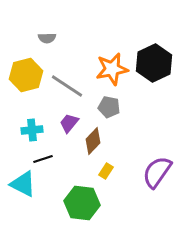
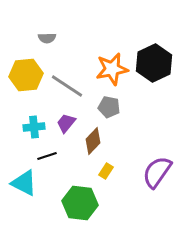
yellow hexagon: rotated 8 degrees clockwise
purple trapezoid: moved 3 px left
cyan cross: moved 2 px right, 3 px up
black line: moved 4 px right, 3 px up
cyan triangle: moved 1 px right, 1 px up
green hexagon: moved 2 px left
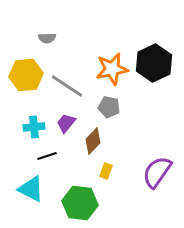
yellow rectangle: rotated 14 degrees counterclockwise
cyan triangle: moved 7 px right, 6 px down
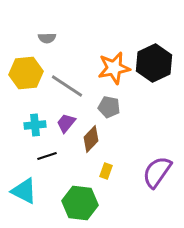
orange star: moved 2 px right, 1 px up
yellow hexagon: moved 2 px up
cyan cross: moved 1 px right, 2 px up
brown diamond: moved 2 px left, 2 px up
cyan triangle: moved 7 px left, 2 px down
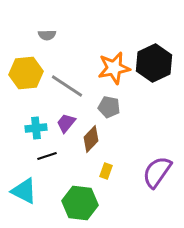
gray semicircle: moved 3 px up
cyan cross: moved 1 px right, 3 px down
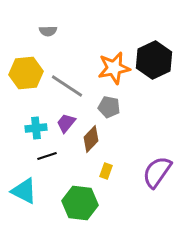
gray semicircle: moved 1 px right, 4 px up
black hexagon: moved 3 px up
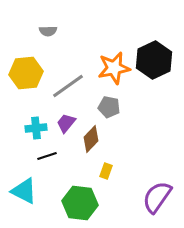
gray line: moved 1 px right; rotated 68 degrees counterclockwise
purple semicircle: moved 25 px down
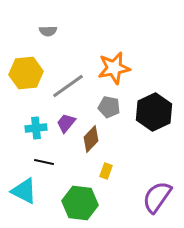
black hexagon: moved 52 px down
black line: moved 3 px left, 6 px down; rotated 30 degrees clockwise
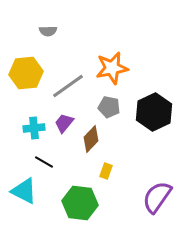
orange star: moved 2 px left
purple trapezoid: moved 2 px left
cyan cross: moved 2 px left
black line: rotated 18 degrees clockwise
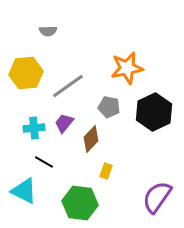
orange star: moved 15 px right
